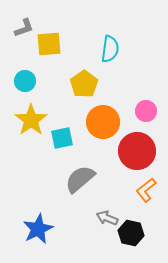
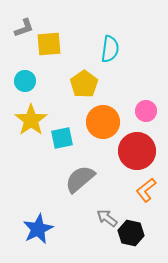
gray arrow: rotated 15 degrees clockwise
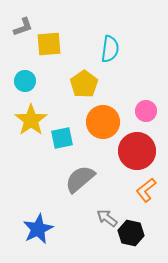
gray L-shape: moved 1 px left, 1 px up
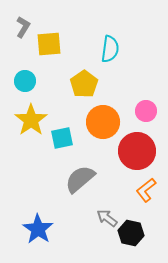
gray L-shape: rotated 40 degrees counterclockwise
blue star: rotated 12 degrees counterclockwise
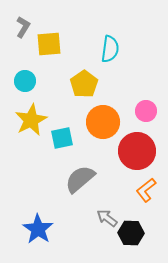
yellow star: rotated 8 degrees clockwise
black hexagon: rotated 10 degrees counterclockwise
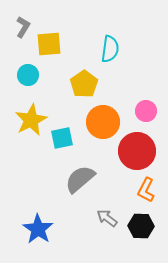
cyan circle: moved 3 px right, 6 px up
orange L-shape: rotated 25 degrees counterclockwise
black hexagon: moved 10 px right, 7 px up
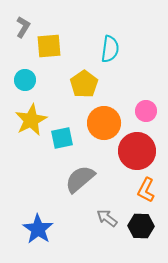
yellow square: moved 2 px down
cyan circle: moved 3 px left, 5 px down
orange circle: moved 1 px right, 1 px down
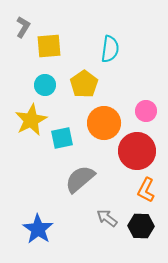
cyan circle: moved 20 px right, 5 px down
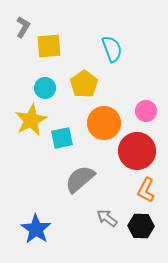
cyan semicircle: moved 2 px right; rotated 28 degrees counterclockwise
cyan circle: moved 3 px down
blue star: moved 2 px left
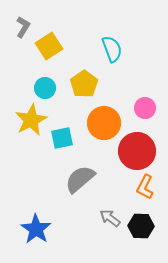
yellow square: rotated 28 degrees counterclockwise
pink circle: moved 1 px left, 3 px up
orange L-shape: moved 1 px left, 3 px up
gray arrow: moved 3 px right
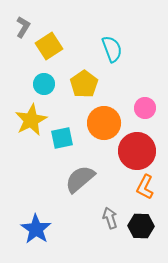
cyan circle: moved 1 px left, 4 px up
gray arrow: rotated 35 degrees clockwise
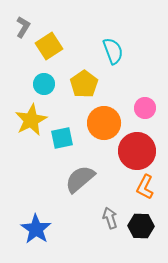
cyan semicircle: moved 1 px right, 2 px down
